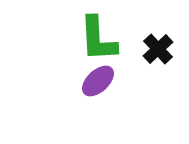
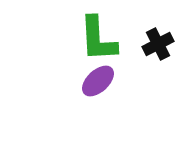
black cross: moved 5 px up; rotated 16 degrees clockwise
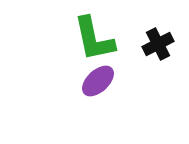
green L-shape: moved 4 px left; rotated 9 degrees counterclockwise
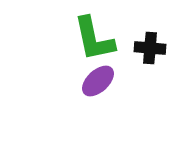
black cross: moved 8 px left, 4 px down; rotated 32 degrees clockwise
